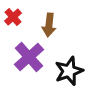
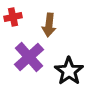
red cross: rotated 30 degrees clockwise
black star: rotated 16 degrees counterclockwise
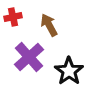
brown arrow: rotated 145 degrees clockwise
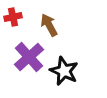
black star: moved 5 px left; rotated 12 degrees counterclockwise
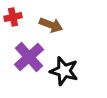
brown arrow: moved 2 px right; rotated 140 degrees clockwise
black star: rotated 8 degrees counterclockwise
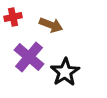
purple cross: rotated 8 degrees counterclockwise
black star: moved 1 px right, 1 px down; rotated 24 degrees clockwise
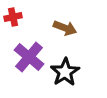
brown arrow: moved 14 px right, 3 px down
